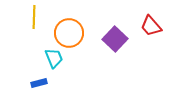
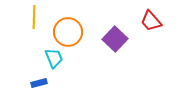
red trapezoid: moved 5 px up
orange circle: moved 1 px left, 1 px up
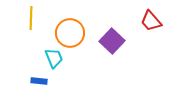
yellow line: moved 3 px left, 1 px down
orange circle: moved 2 px right, 1 px down
purple square: moved 3 px left, 2 px down
blue rectangle: moved 2 px up; rotated 21 degrees clockwise
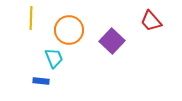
orange circle: moved 1 px left, 3 px up
blue rectangle: moved 2 px right
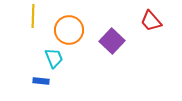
yellow line: moved 2 px right, 2 px up
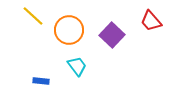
yellow line: rotated 50 degrees counterclockwise
purple square: moved 6 px up
cyan trapezoid: moved 23 px right, 8 px down; rotated 15 degrees counterclockwise
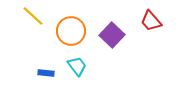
orange circle: moved 2 px right, 1 px down
blue rectangle: moved 5 px right, 8 px up
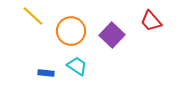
cyan trapezoid: rotated 20 degrees counterclockwise
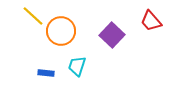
orange circle: moved 10 px left
cyan trapezoid: rotated 105 degrees counterclockwise
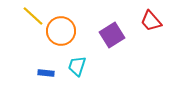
purple square: rotated 15 degrees clockwise
